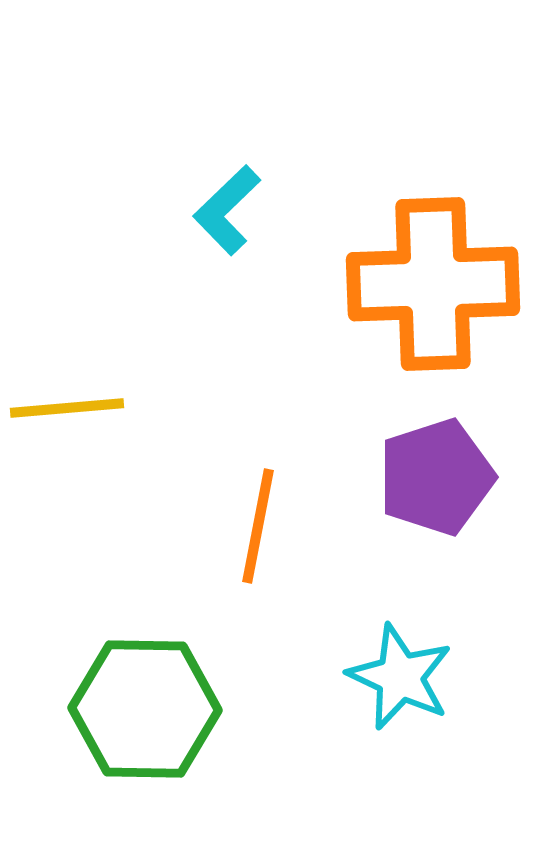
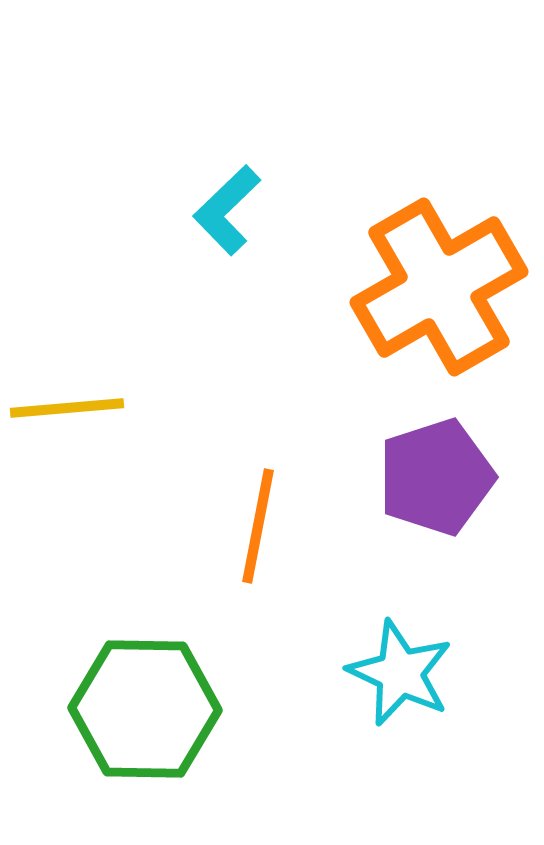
orange cross: moved 6 px right, 3 px down; rotated 28 degrees counterclockwise
cyan star: moved 4 px up
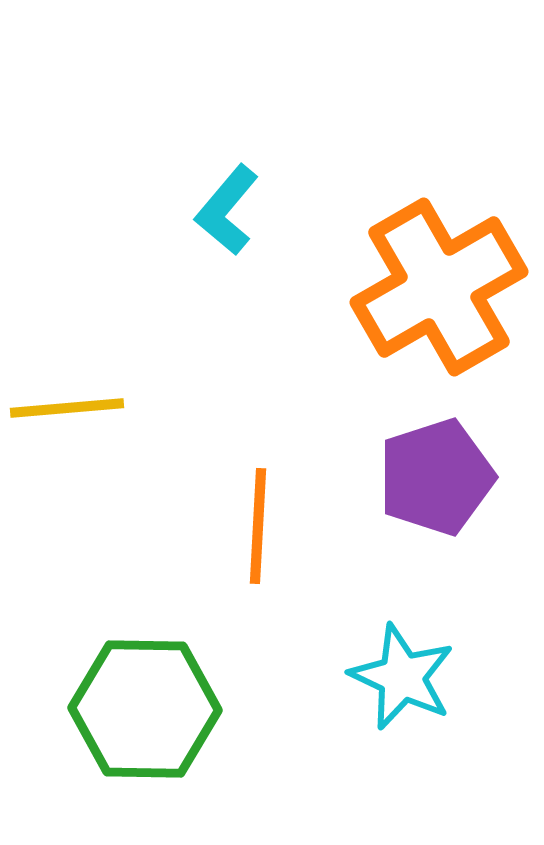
cyan L-shape: rotated 6 degrees counterclockwise
orange line: rotated 8 degrees counterclockwise
cyan star: moved 2 px right, 4 px down
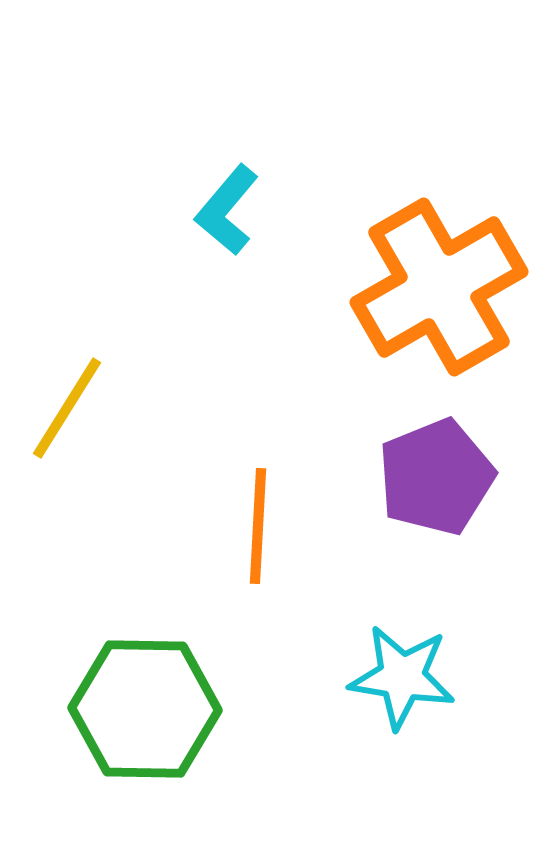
yellow line: rotated 53 degrees counterclockwise
purple pentagon: rotated 4 degrees counterclockwise
cyan star: rotated 16 degrees counterclockwise
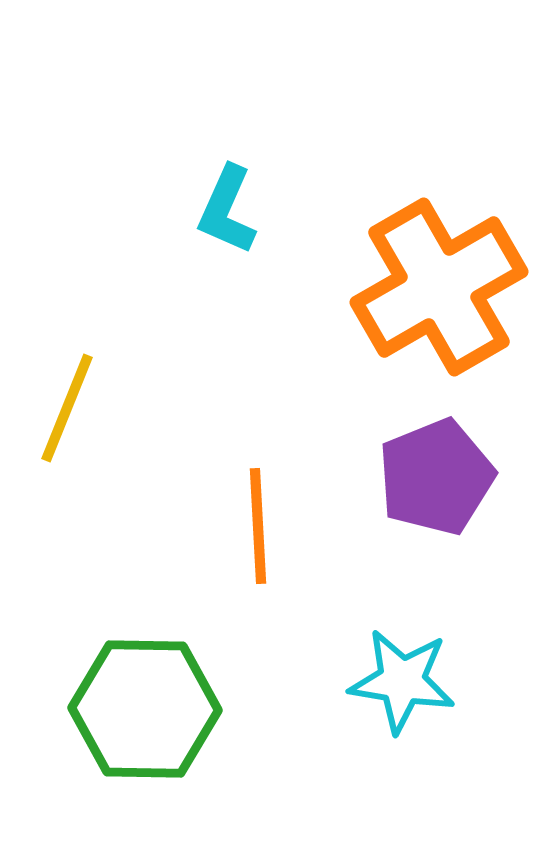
cyan L-shape: rotated 16 degrees counterclockwise
yellow line: rotated 10 degrees counterclockwise
orange line: rotated 6 degrees counterclockwise
cyan star: moved 4 px down
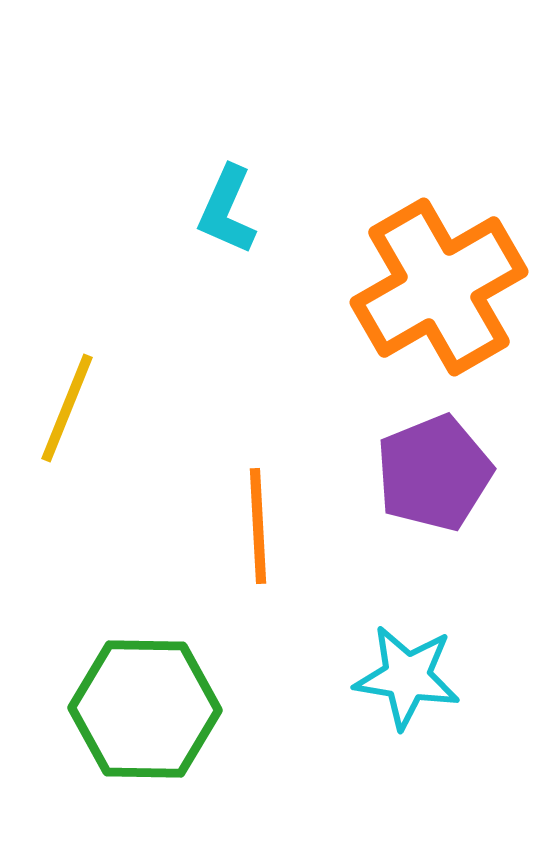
purple pentagon: moved 2 px left, 4 px up
cyan star: moved 5 px right, 4 px up
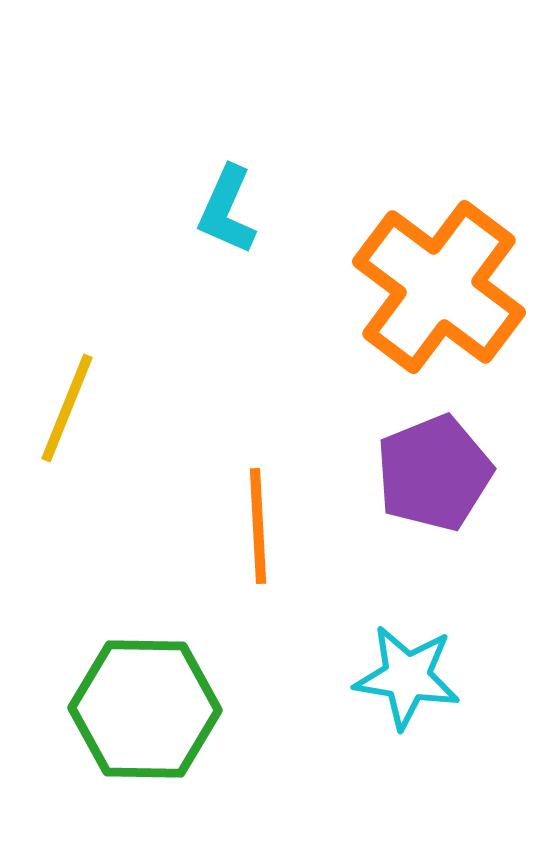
orange cross: rotated 23 degrees counterclockwise
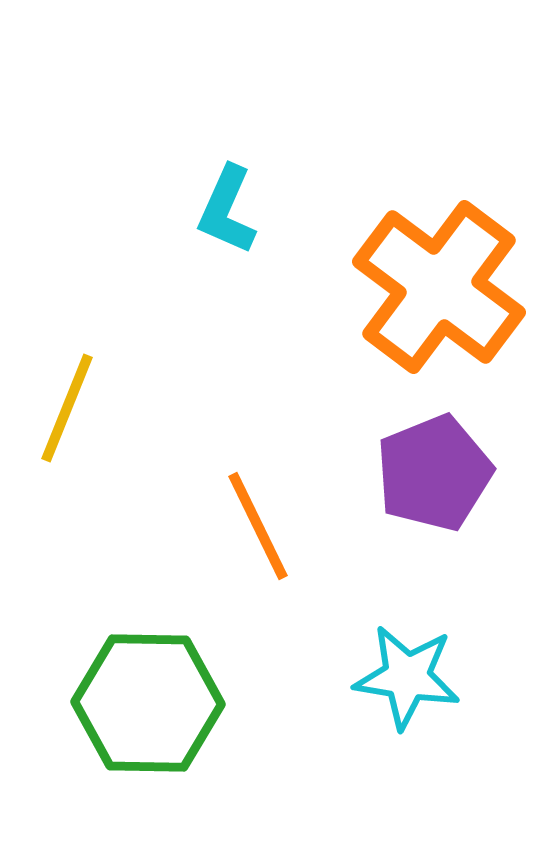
orange line: rotated 23 degrees counterclockwise
green hexagon: moved 3 px right, 6 px up
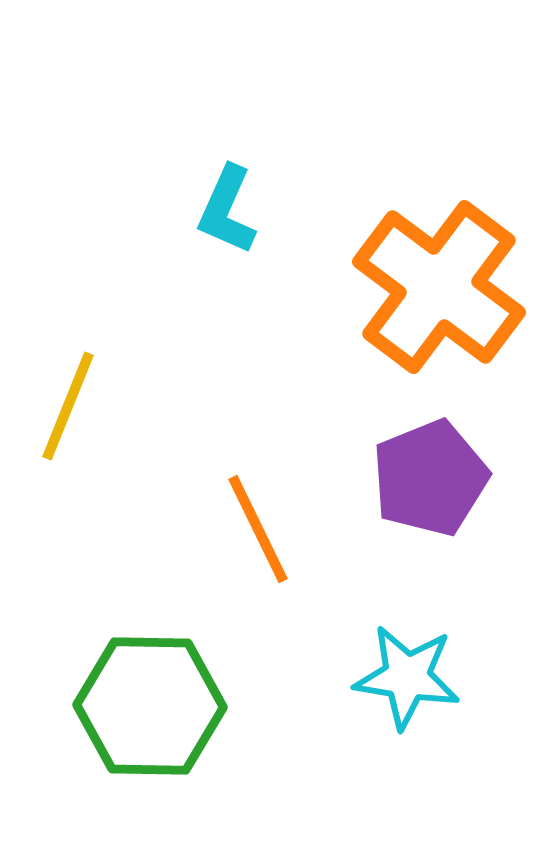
yellow line: moved 1 px right, 2 px up
purple pentagon: moved 4 px left, 5 px down
orange line: moved 3 px down
green hexagon: moved 2 px right, 3 px down
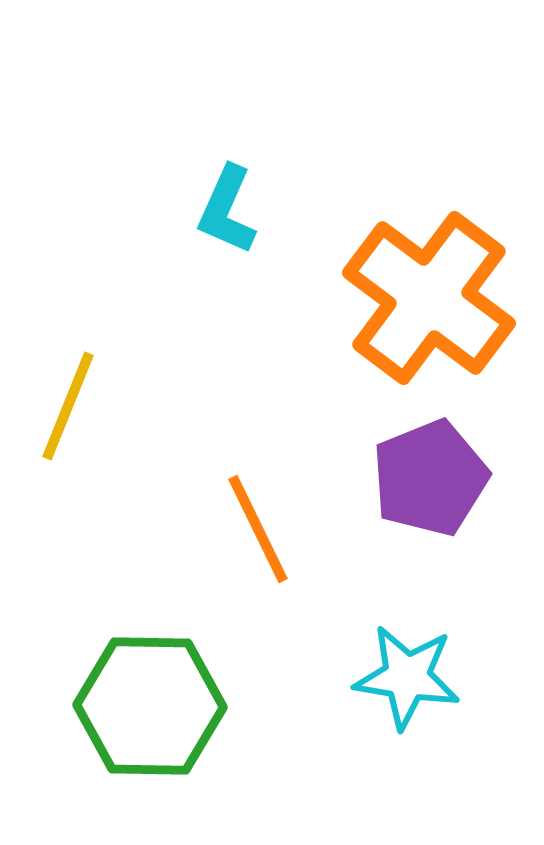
orange cross: moved 10 px left, 11 px down
